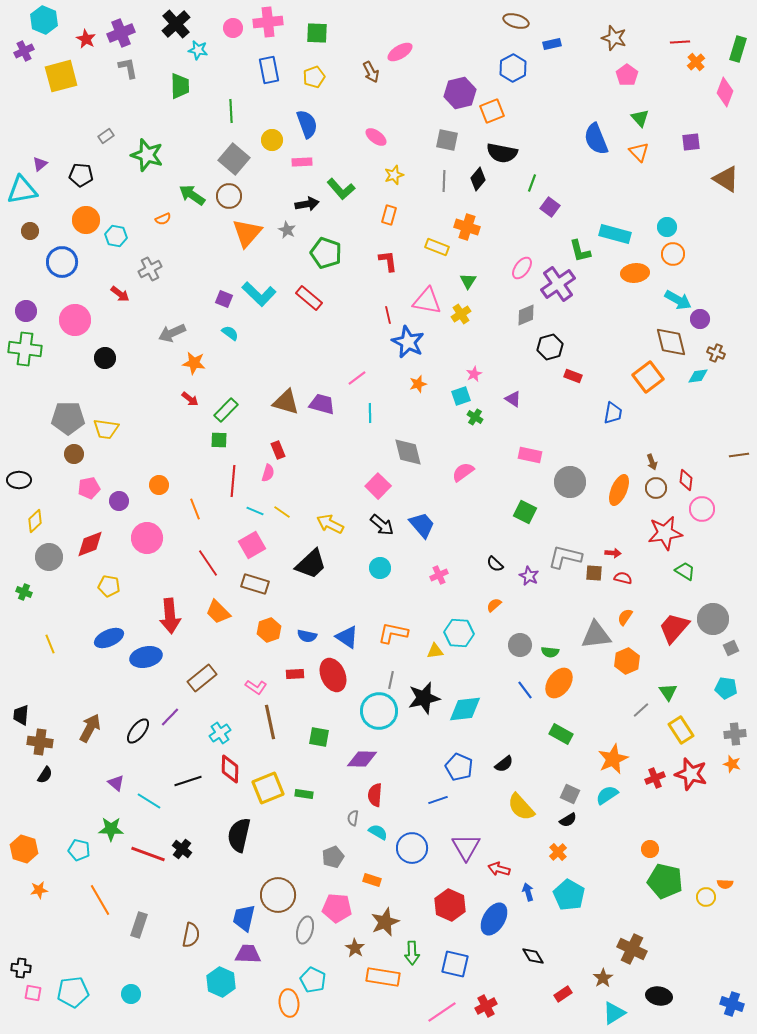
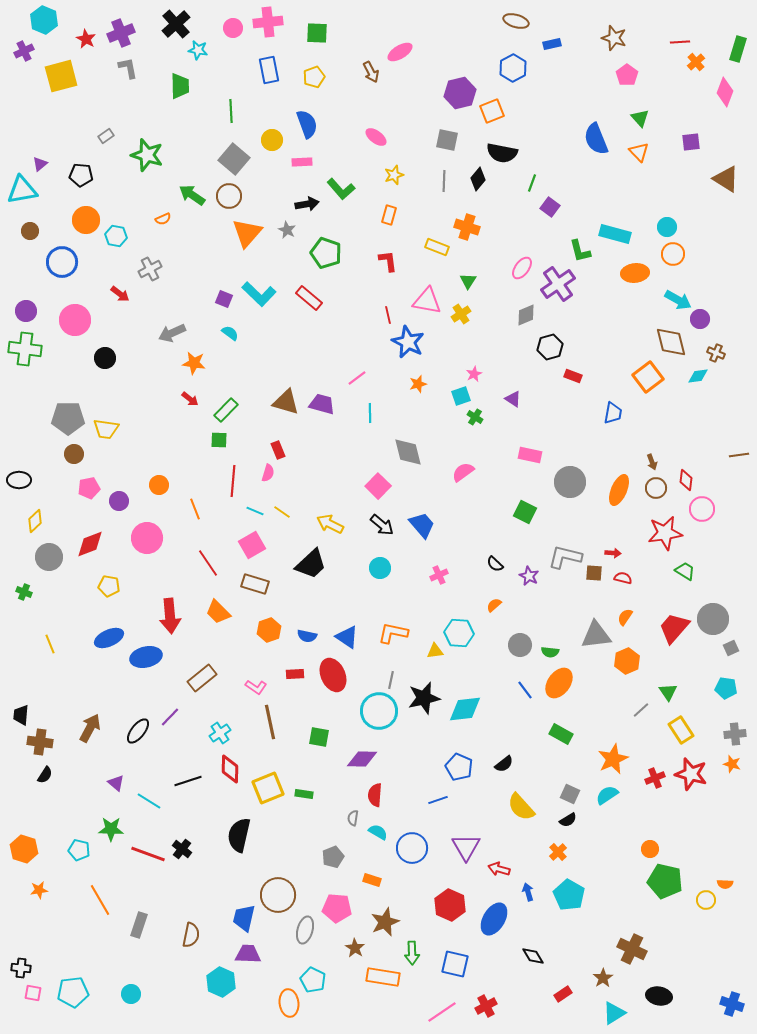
yellow circle at (706, 897): moved 3 px down
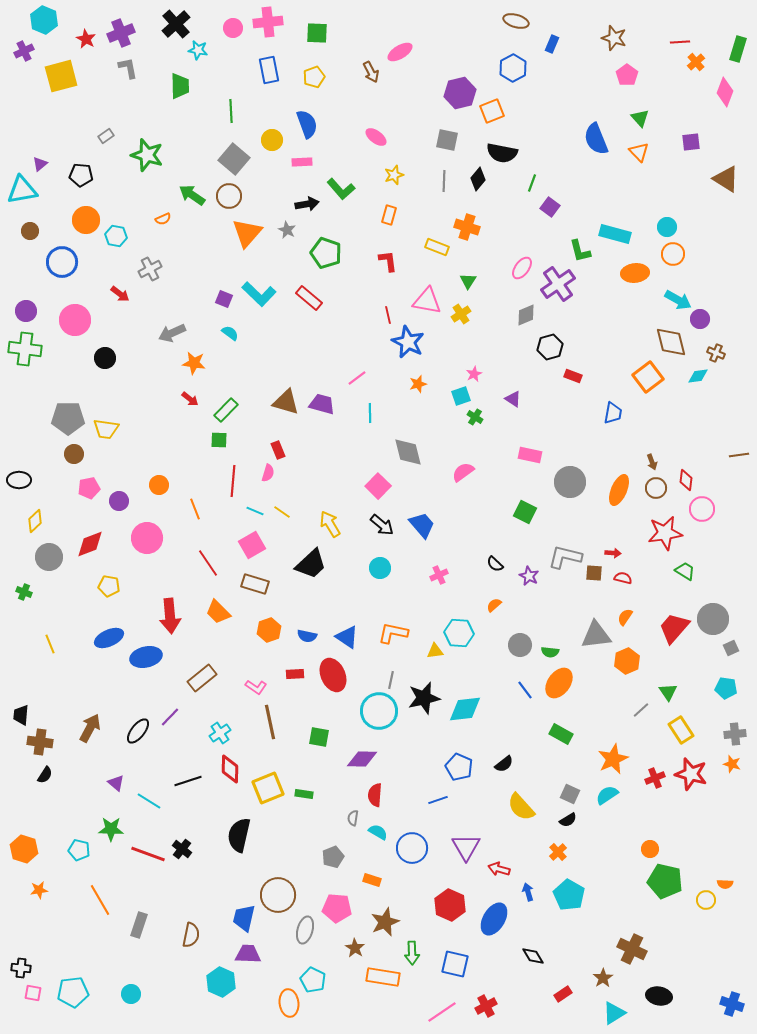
blue rectangle at (552, 44): rotated 54 degrees counterclockwise
yellow arrow at (330, 524): rotated 32 degrees clockwise
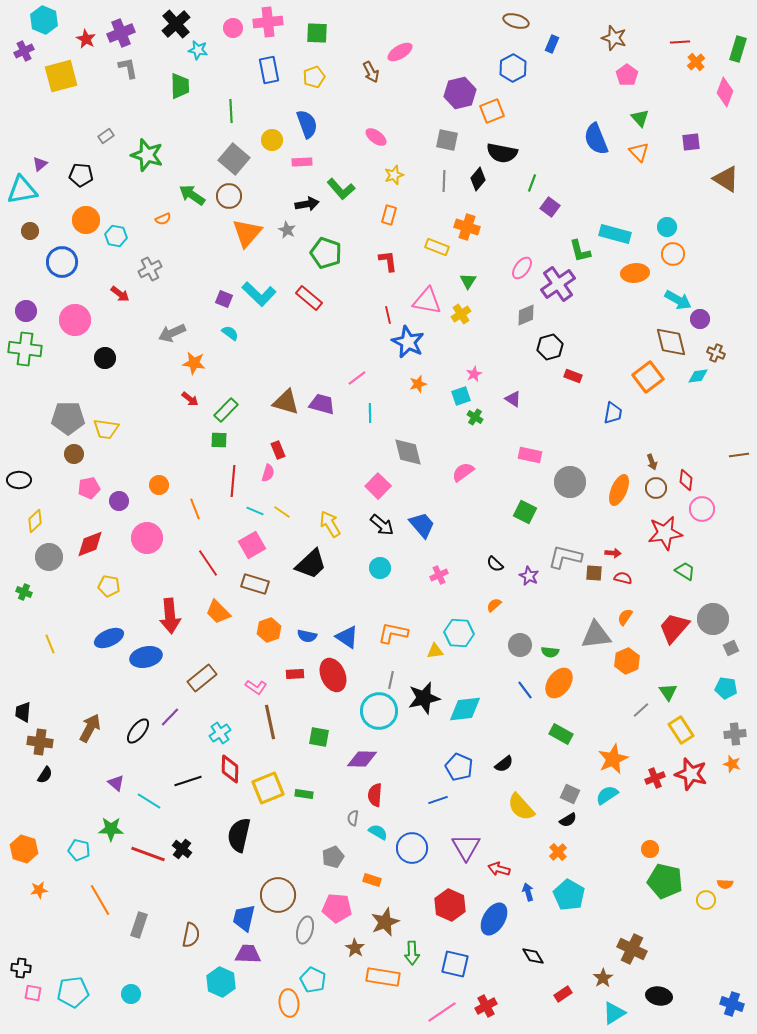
black trapezoid at (21, 715): moved 2 px right, 3 px up
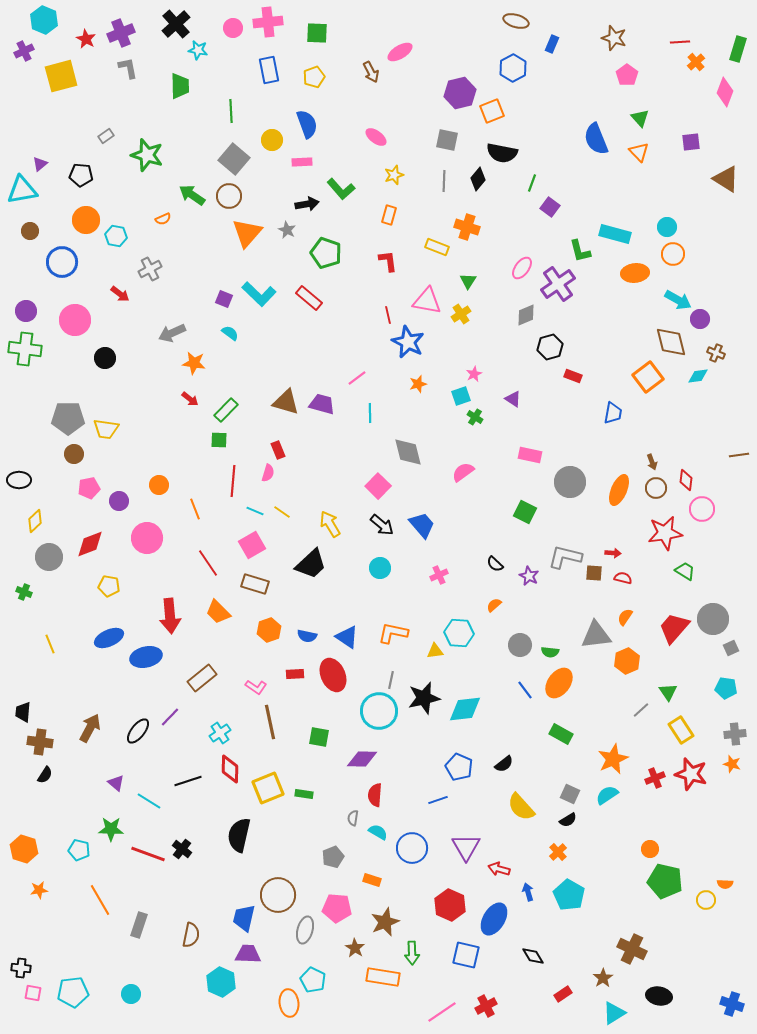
blue square at (455, 964): moved 11 px right, 9 px up
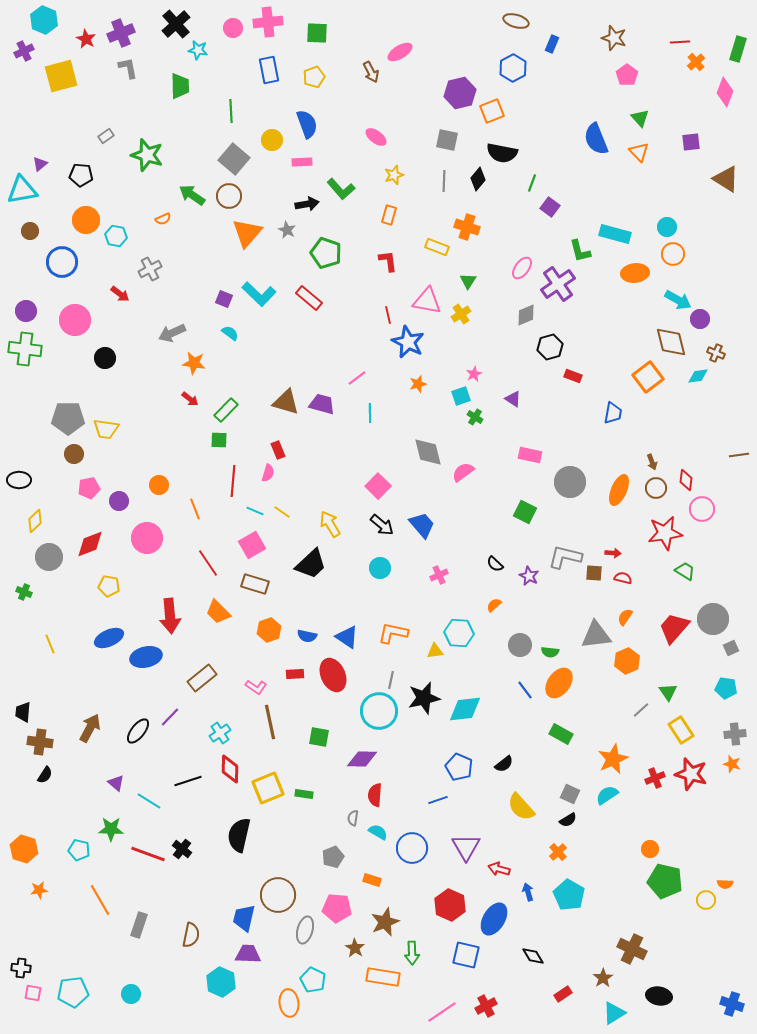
gray diamond at (408, 452): moved 20 px right
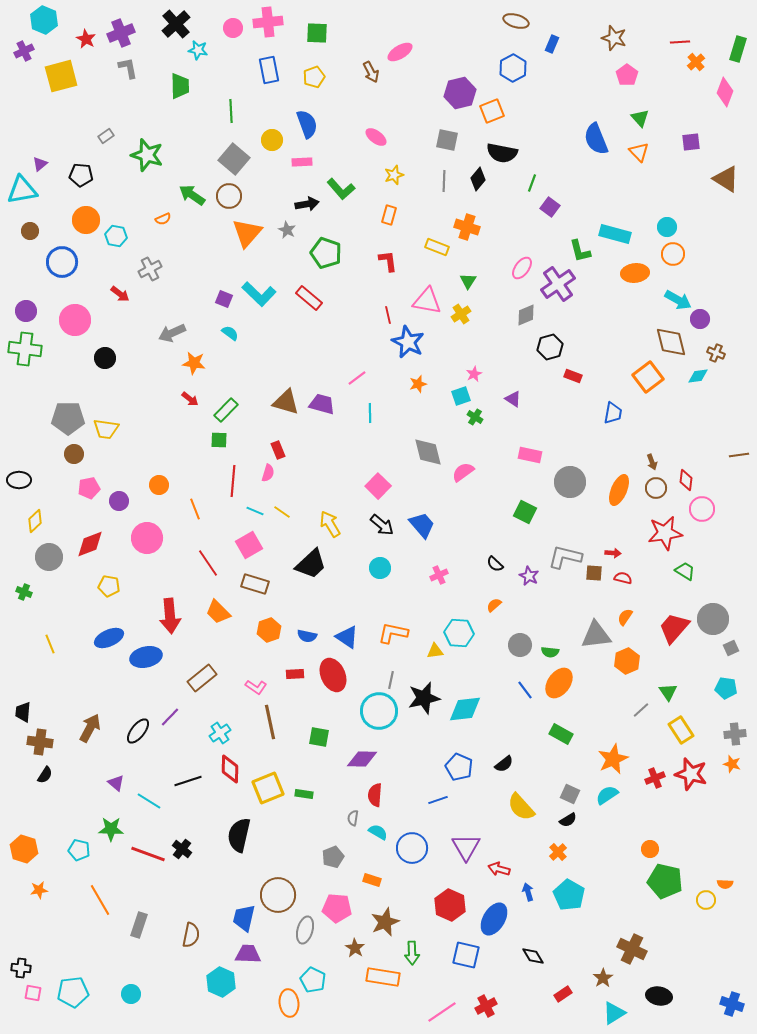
pink square at (252, 545): moved 3 px left
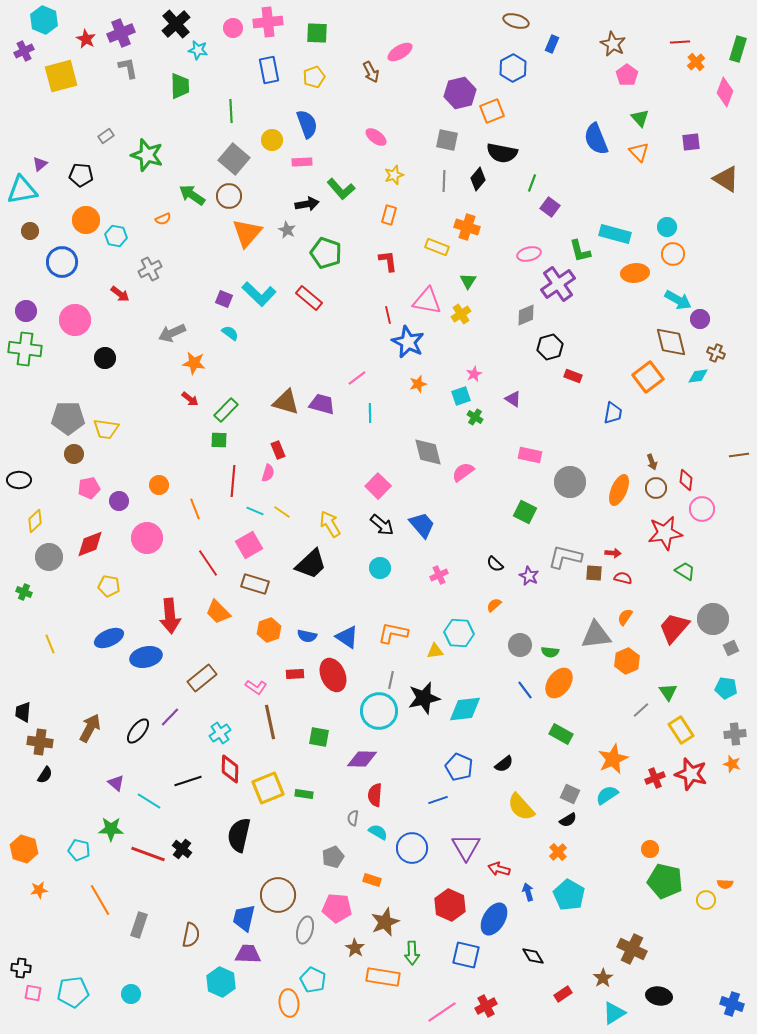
brown star at (614, 38): moved 1 px left, 6 px down; rotated 10 degrees clockwise
pink ellipse at (522, 268): moved 7 px right, 14 px up; rotated 40 degrees clockwise
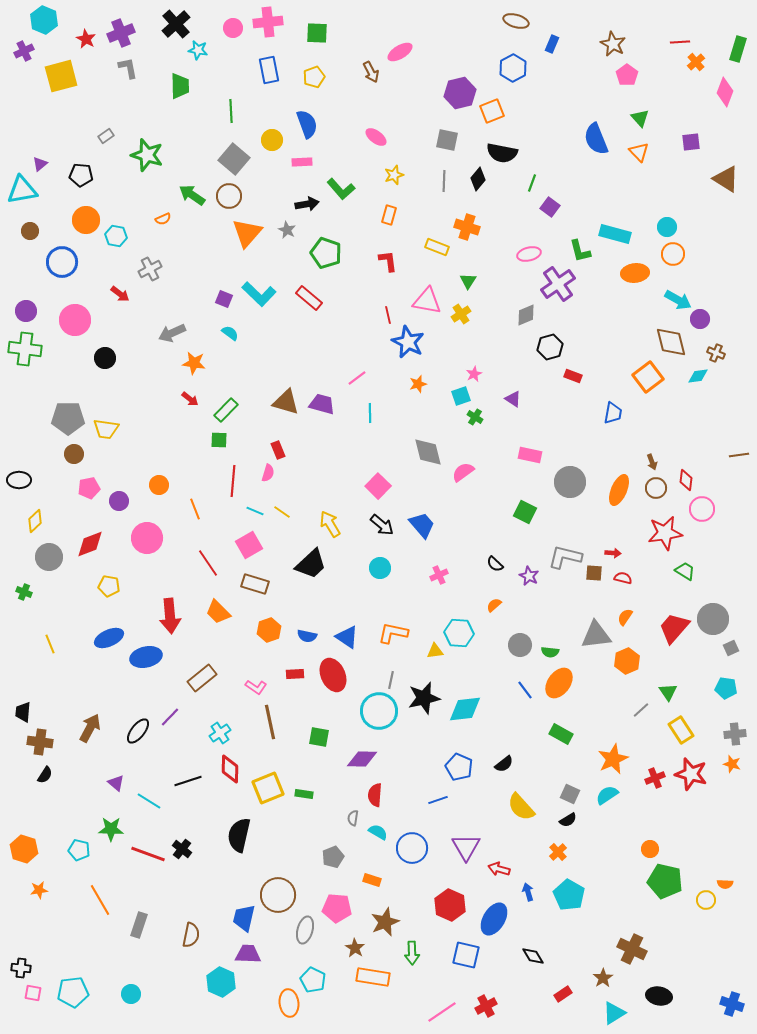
orange rectangle at (383, 977): moved 10 px left
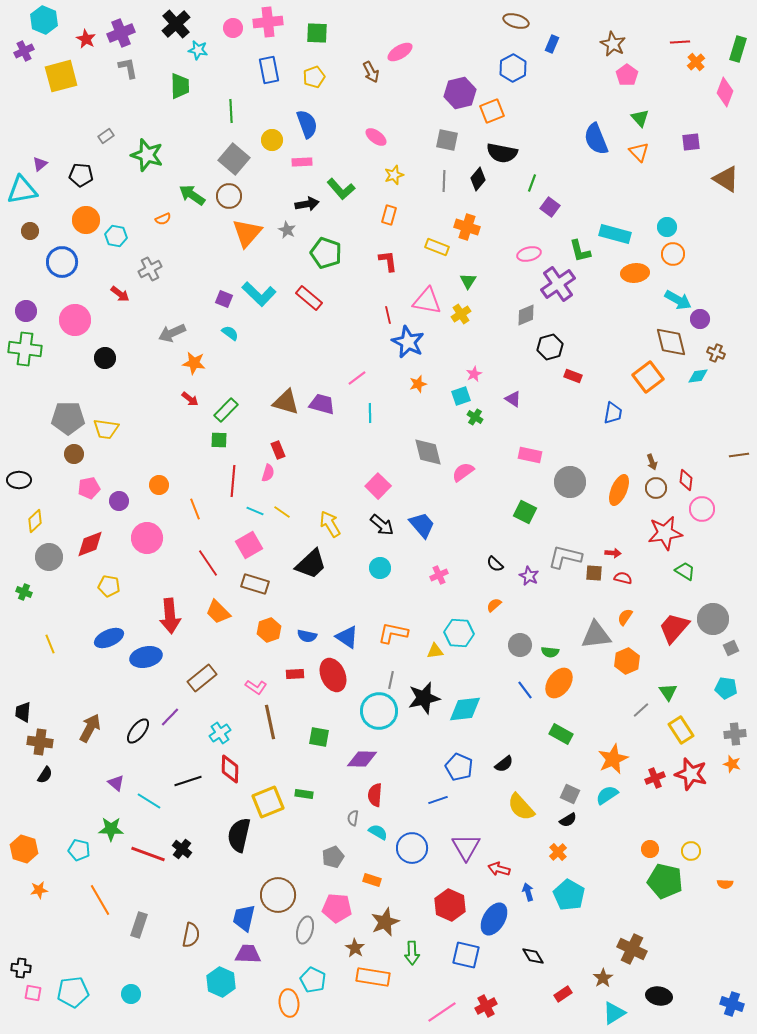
yellow square at (268, 788): moved 14 px down
yellow circle at (706, 900): moved 15 px left, 49 px up
